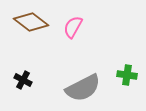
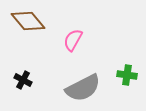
brown diamond: moved 3 px left, 1 px up; rotated 12 degrees clockwise
pink semicircle: moved 13 px down
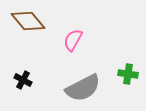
green cross: moved 1 px right, 1 px up
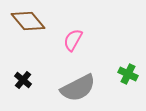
green cross: rotated 18 degrees clockwise
black cross: rotated 12 degrees clockwise
gray semicircle: moved 5 px left
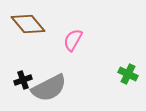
brown diamond: moved 3 px down
black cross: rotated 30 degrees clockwise
gray semicircle: moved 29 px left
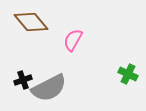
brown diamond: moved 3 px right, 2 px up
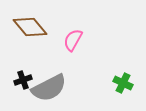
brown diamond: moved 1 px left, 5 px down
green cross: moved 5 px left, 9 px down
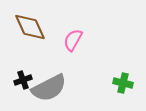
brown diamond: rotated 16 degrees clockwise
green cross: rotated 12 degrees counterclockwise
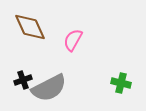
green cross: moved 2 px left
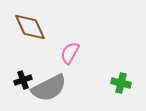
pink semicircle: moved 3 px left, 13 px down
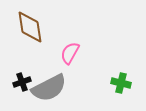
brown diamond: rotated 16 degrees clockwise
black cross: moved 1 px left, 2 px down
